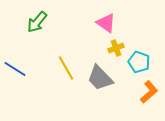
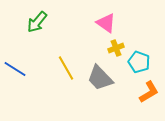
orange L-shape: rotated 10 degrees clockwise
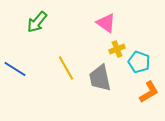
yellow cross: moved 1 px right, 1 px down
gray trapezoid: rotated 32 degrees clockwise
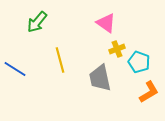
yellow line: moved 6 px left, 8 px up; rotated 15 degrees clockwise
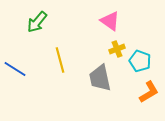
pink triangle: moved 4 px right, 2 px up
cyan pentagon: moved 1 px right, 1 px up
